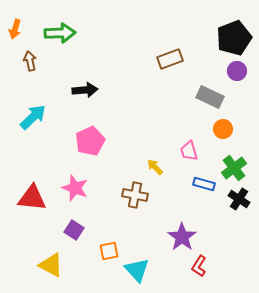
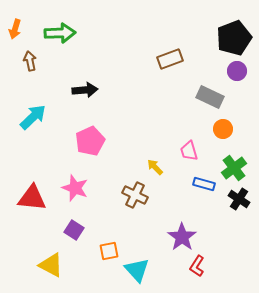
brown cross: rotated 15 degrees clockwise
red L-shape: moved 2 px left
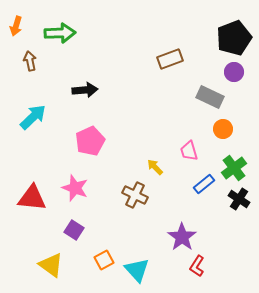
orange arrow: moved 1 px right, 3 px up
purple circle: moved 3 px left, 1 px down
blue rectangle: rotated 55 degrees counterclockwise
orange square: moved 5 px left, 9 px down; rotated 18 degrees counterclockwise
yellow triangle: rotated 8 degrees clockwise
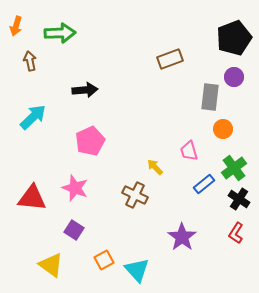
purple circle: moved 5 px down
gray rectangle: rotated 72 degrees clockwise
red L-shape: moved 39 px right, 33 px up
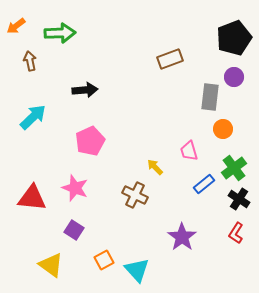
orange arrow: rotated 36 degrees clockwise
